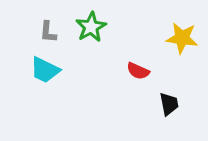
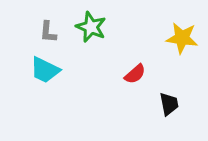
green star: rotated 20 degrees counterclockwise
red semicircle: moved 3 px left, 3 px down; rotated 65 degrees counterclockwise
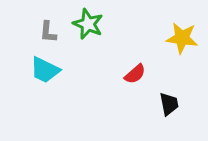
green star: moved 3 px left, 3 px up
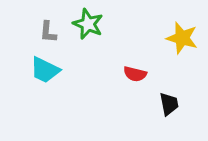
yellow star: rotated 8 degrees clockwise
red semicircle: rotated 55 degrees clockwise
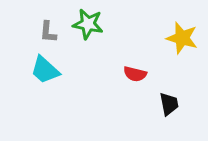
green star: rotated 12 degrees counterclockwise
cyan trapezoid: rotated 16 degrees clockwise
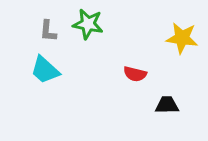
gray L-shape: moved 1 px up
yellow star: rotated 8 degrees counterclockwise
black trapezoid: moved 2 px left, 1 px down; rotated 80 degrees counterclockwise
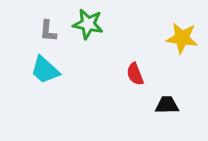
red semicircle: rotated 55 degrees clockwise
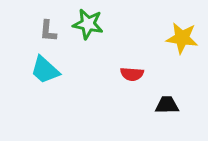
red semicircle: moved 3 px left; rotated 65 degrees counterclockwise
